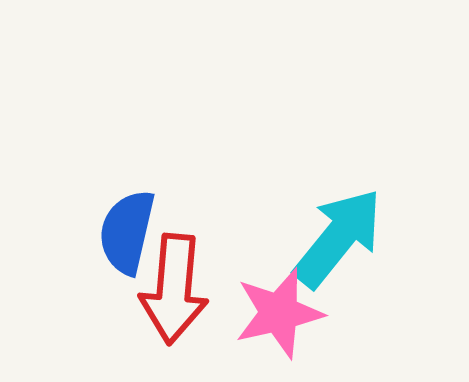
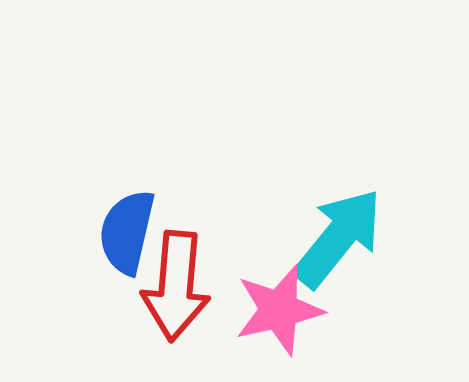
red arrow: moved 2 px right, 3 px up
pink star: moved 3 px up
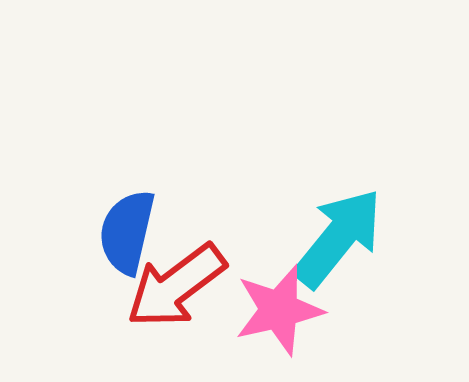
red arrow: rotated 48 degrees clockwise
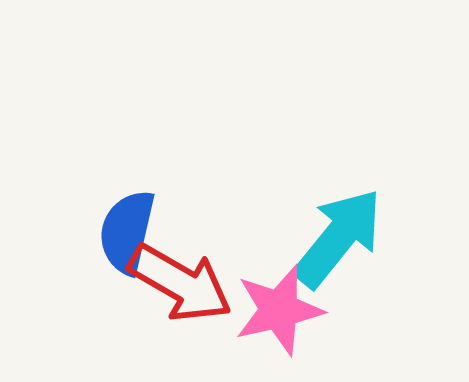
red arrow: moved 4 px right, 3 px up; rotated 113 degrees counterclockwise
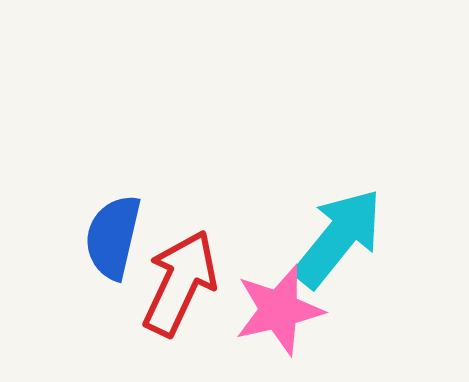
blue semicircle: moved 14 px left, 5 px down
red arrow: rotated 95 degrees counterclockwise
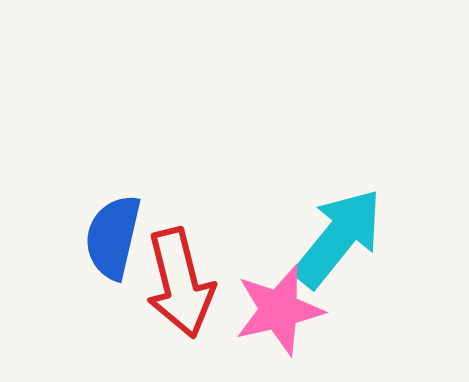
red arrow: rotated 141 degrees clockwise
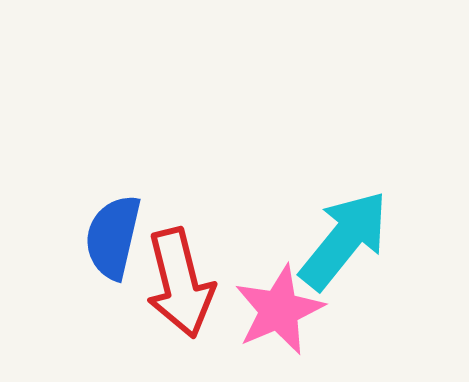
cyan arrow: moved 6 px right, 2 px down
pink star: rotated 10 degrees counterclockwise
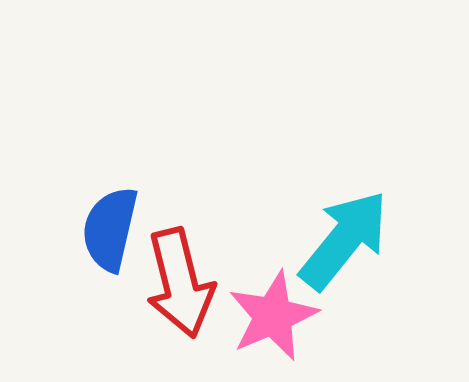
blue semicircle: moved 3 px left, 8 px up
pink star: moved 6 px left, 6 px down
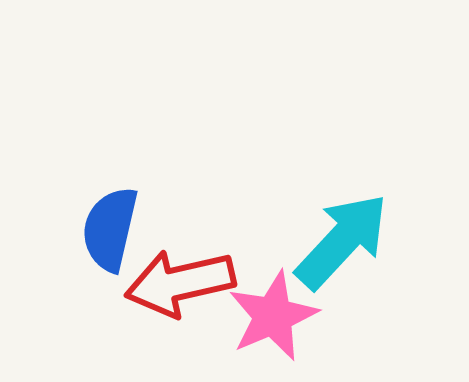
cyan arrow: moved 2 px left, 1 px down; rotated 4 degrees clockwise
red arrow: rotated 91 degrees clockwise
